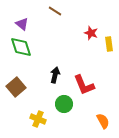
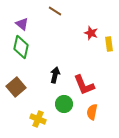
green diamond: rotated 30 degrees clockwise
orange semicircle: moved 11 px left, 9 px up; rotated 140 degrees counterclockwise
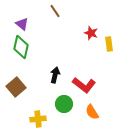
brown line: rotated 24 degrees clockwise
red L-shape: rotated 30 degrees counterclockwise
orange semicircle: rotated 42 degrees counterclockwise
yellow cross: rotated 28 degrees counterclockwise
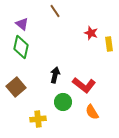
green circle: moved 1 px left, 2 px up
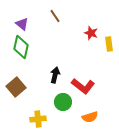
brown line: moved 5 px down
red L-shape: moved 1 px left, 1 px down
orange semicircle: moved 2 px left, 5 px down; rotated 77 degrees counterclockwise
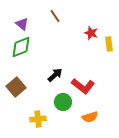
green diamond: rotated 55 degrees clockwise
black arrow: rotated 35 degrees clockwise
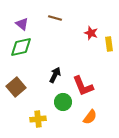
brown line: moved 2 px down; rotated 40 degrees counterclockwise
green diamond: rotated 10 degrees clockwise
black arrow: rotated 21 degrees counterclockwise
red L-shape: rotated 30 degrees clockwise
orange semicircle: rotated 35 degrees counterclockwise
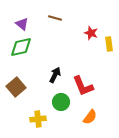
green circle: moved 2 px left
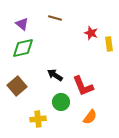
green diamond: moved 2 px right, 1 px down
black arrow: rotated 84 degrees counterclockwise
brown square: moved 1 px right, 1 px up
